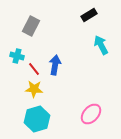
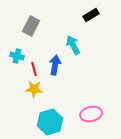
black rectangle: moved 2 px right
cyan arrow: moved 28 px left
red line: rotated 24 degrees clockwise
pink ellipse: rotated 35 degrees clockwise
cyan hexagon: moved 13 px right, 3 px down
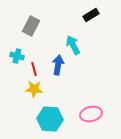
blue arrow: moved 3 px right
cyan hexagon: moved 3 px up; rotated 20 degrees clockwise
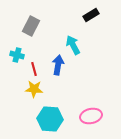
cyan cross: moved 1 px up
pink ellipse: moved 2 px down
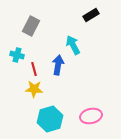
cyan hexagon: rotated 20 degrees counterclockwise
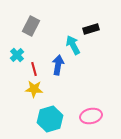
black rectangle: moved 14 px down; rotated 14 degrees clockwise
cyan cross: rotated 32 degrees clockwise
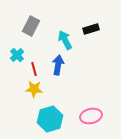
cyan arrow: moved 8 px left, 5 px up
